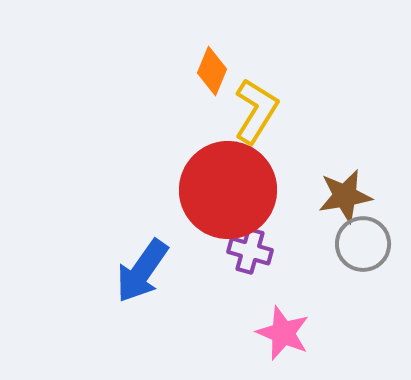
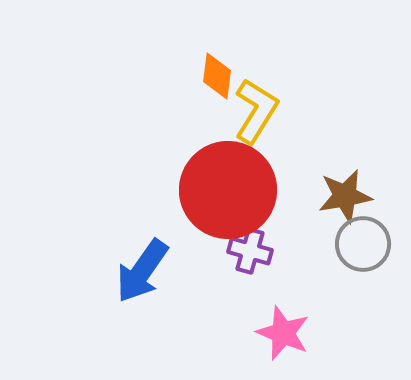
orange diamond: moved 5 px right, 5 px down; rotated 15 degrees counterclockwise
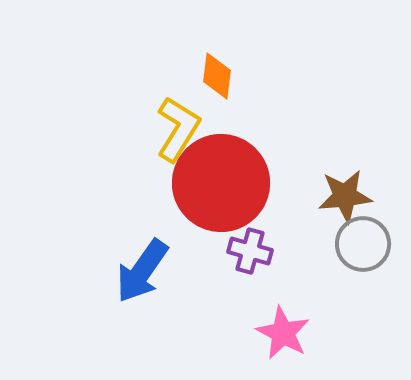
yellow L-shape: moved 78 px left, 18 px down
red circle: moved 7 px left, 7 px up
brown star: rotated 4 degrees clockwise
pink star: rotated 6 degrees clockwise
